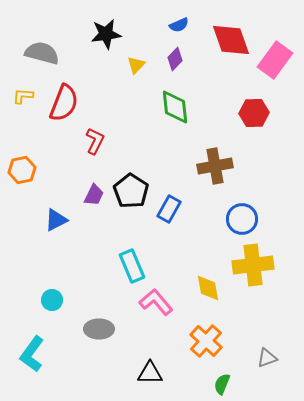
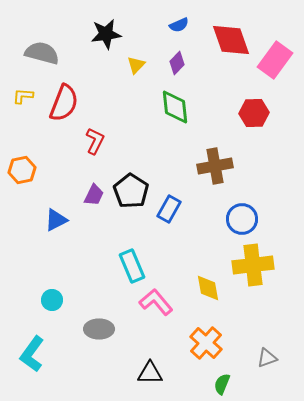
purple diamond: moved 2 px right, 4 px down
orange cross: moved 2 px down
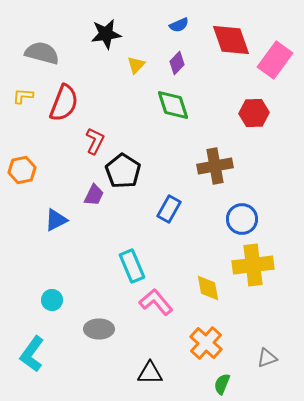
green diamond: moved 2 px left, 2 px up; rotated 12 degrees counterclockwise
black pentagon: moved 8 px left, 20 px up
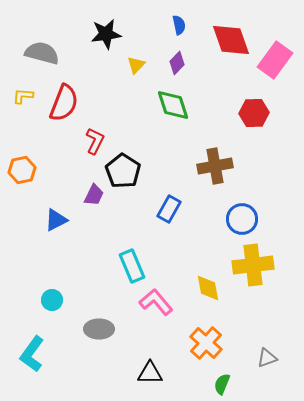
blue semicircle: rotated 78 degrees counterclockwise
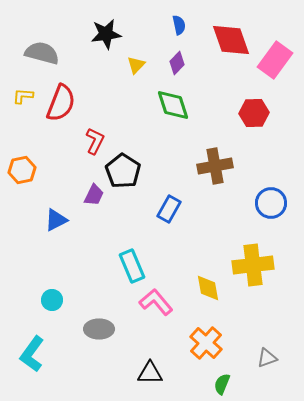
red semicircle: moved 3 px left
blue circle: moved 29 px right, 16 px up
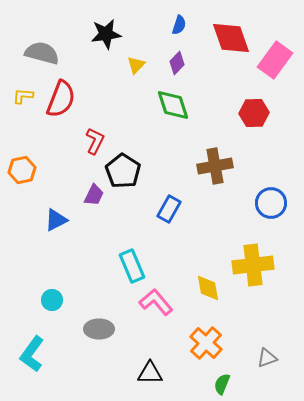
blue semicircle: rotated 30 degrees clockwise
red diamond: moved 2 px up
red semicircle: moved 4 px up
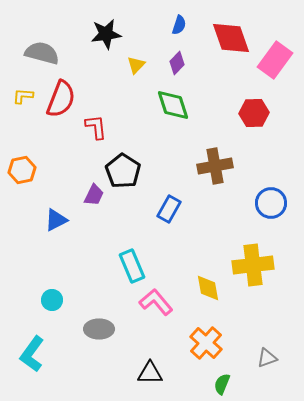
red L-shape: moved 1 px right, 14 px up; rotated 32 degrees counterclockwise
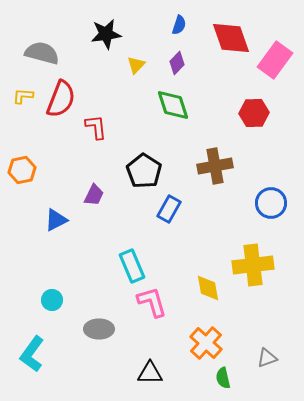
black pentagon: moved 21 px right
pink L-shape: moved 4 px left; rotated 24 degrees clockwise
green semicircle: moved 1 px right, 6 px up; rotated 35 degrees counterclockwise
